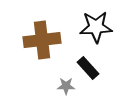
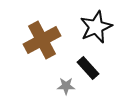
black star: rotated 20 degrees counterclockwise
brown cross: rotated 21 degrees counterclockwise
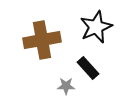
brown cross: rotated 18 degrees clockwise
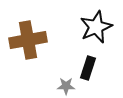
brown cross: moved 14 px left
black rectangle: rotated 60 degrees clockwise
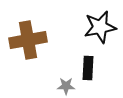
black star: moved 4 px right; rotated 12 degrees clockwise
black rectangle: rotated 15 degrees counterclockwise
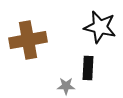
black star: rotated 24 degrees clockwise
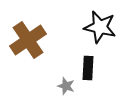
brown cross: rotated 24 degrees counterclockwise
gray star: rotated 18 degrees clockwise
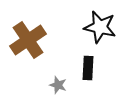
gray star: moved 8 px left, 1 px up
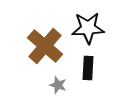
black star: moved 12 px left, 1 px down; rotated 16 degrees counterclockwise
brown cross: moved 17 px right, 6 px down; rotated 15 degrees counterclockwise
